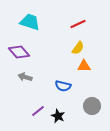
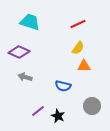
purple diamond: rotated 25 degrees counterclockwise
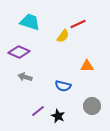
yellow semicircle: moved 15 px left, 12 px up
orange triangle: moved 3 px right
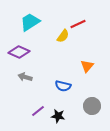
cyan trapezoid: rotated 50 degrees counterclockwise
orange triangle: rotated 48 degrees counterclockwise
black star: rotated 16 degrees counterclockwise
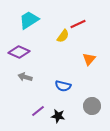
cyan trapezoid: moved 1 px left, 2 px up
orange triangle: moved 2 px right, 7 px up
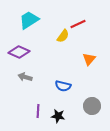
purple line: rotated 48 degrees counterclockwise
